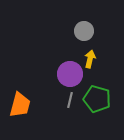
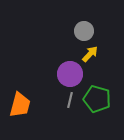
yellow arrow: moved 5 px up; rotated 30 degrees clockwise
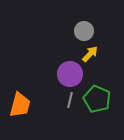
green pentagon: rotated 8 degrees clockwise
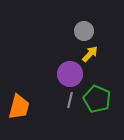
orange trapezoid: moved 1 px left, 2 px down
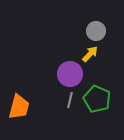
gray circle: moved 12 px right
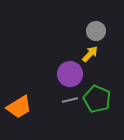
gray line: rotated 63 degrees clockwise
orange trapezoid: rotated 44 degrees clockwise
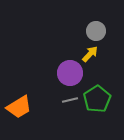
purple circle: moved 1 px up
green pentagon: rotated 16 degrees clockwise
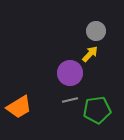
green pentagon: moved 11 px down; rotated 24 degrees clockwise
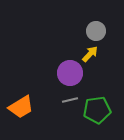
orange trapezoid: moved 2 px right
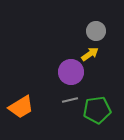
yellow arrow: rotated 12 degrees clockwise
purple circle: moved 1 px right, 1 px up
